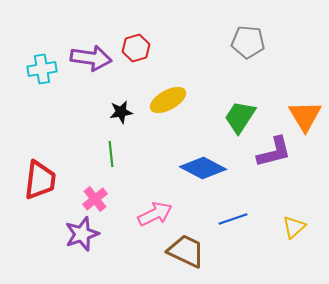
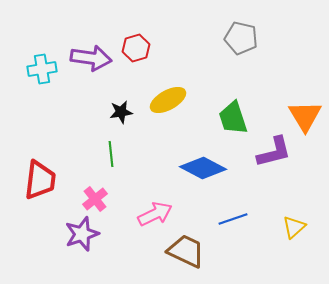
gray pentagon: moved 7 px left, 4 px up; rotated 8 degrees clockwise
green trapezoid: moved 7 px left, 1 px down; rotated 51 degrees counterclockwise
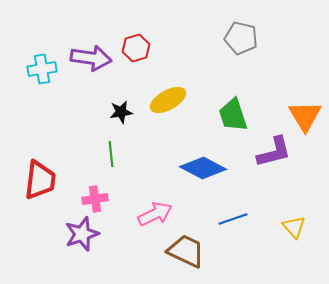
green trapezoid: moved 3 px up
pink cross: rotated 30 degrees clockwise
yellow triangle: rotated 30 degrees counterclockwise
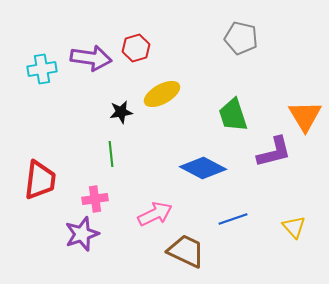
yellow ellipse: moved 6 px left, 6 px up
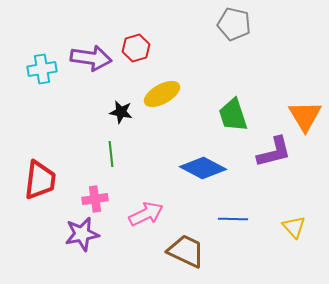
gray pentagon: moved 7 px left, 14 px up
black star: rotated 20 degrees clockwise
pink arrow: moved 9 px left
blue line: rotated 20 degrees clockwise
purple star: rotated 8 degrees clockwise
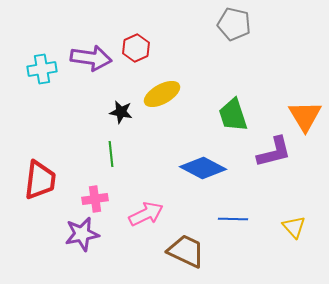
red hexagon: rotated 8 degrees counterclockwise
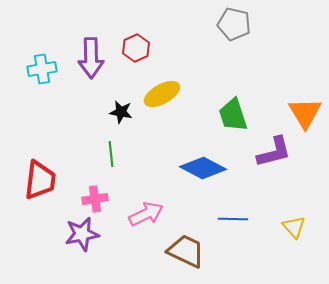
purple arrow: rotated 81 degrees clockwise
orange triangle: moved 3 px up
